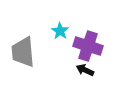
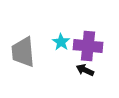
cyan star: moved 1 px right, 11 px down
purple cross: rotated 12 degrees counterclockwise
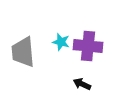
cyan star: rotated 18 degrees counterclockwise
black arrow: moved 3 px left, 14 px down
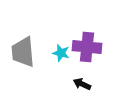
cyan star: moved 11 px down
purple cross: moved 1 px left, 1 px down
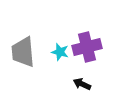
purple cross: rotated 20 degrees counterclockwise
cyan star: moved 1 px left, 1 px up
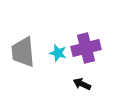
purple cross: moved 1 px left, 1 px down
cyan star: moved 2 px left, 1 px down
